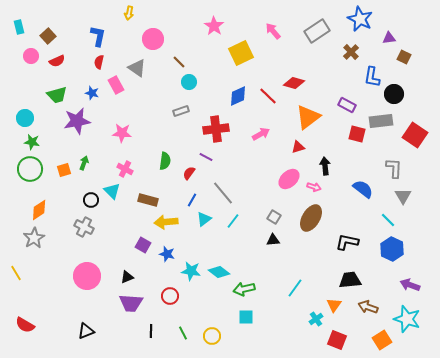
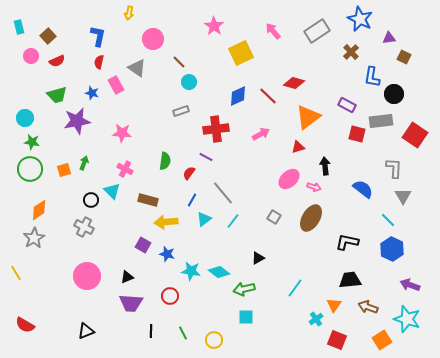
black triangle at (273, 240): moved 15 px left, 18 px down; rotated 24 degrees counterclockwise
yellow circle at (212, 336): moved 2 px right, 4 px down
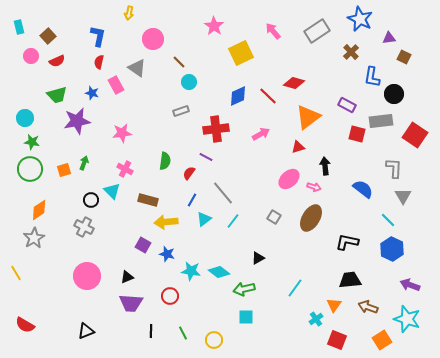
pink star at (122, 133): rotated 12 degrees counterclockwise
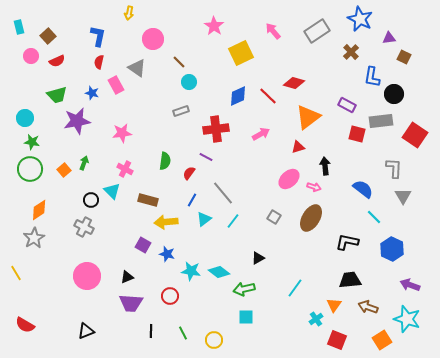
orange square at (64, 170): rotated 24 degrees counterclockwise
cyan line at (388, 220): moved 14 px left, 3 px up
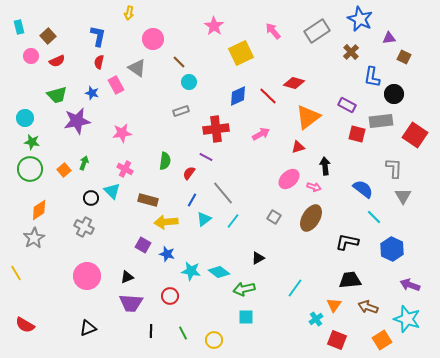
black circle at (91, 200): moved 2 px up
black triangle at (86, 331): moved 2 px right, 3 px up
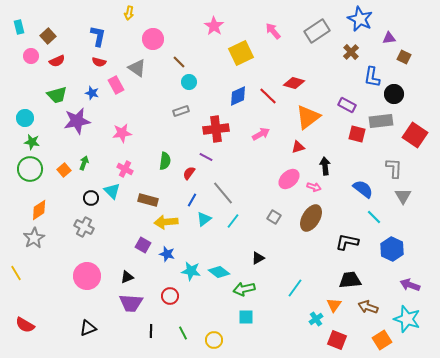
red semicircle at (99, 62): rotated 88 degrees counterclockwise
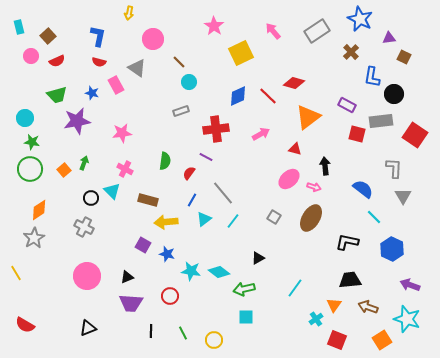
red triangle at (298, 147): moved 3 px left, 2 px down; rotated 32 degrees clockwise
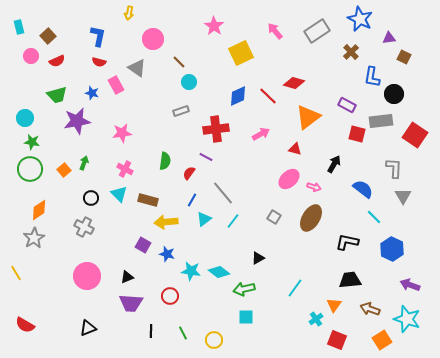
pink arrow at (273, 31): moved 2 px right
black arrow at (325, 166): moved 9 px right, 2 px up; rotated 36 degrees clockwise
cyan triangle at (112, 191): moved 7 px right, 3 px down
brown arrow at (368, 307): moved 2 px right, 2 px down
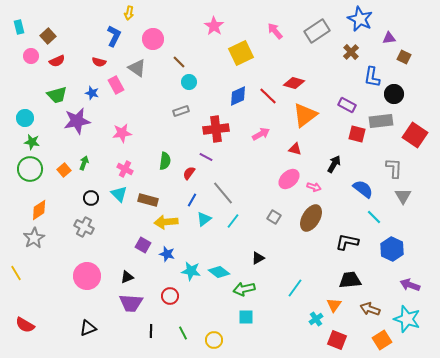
blue L-shape at (98, 36): moved 16 px right; rotated 15 degrees clockwise
orange triangle at (308, 117): moved 3 px left, 2 px up
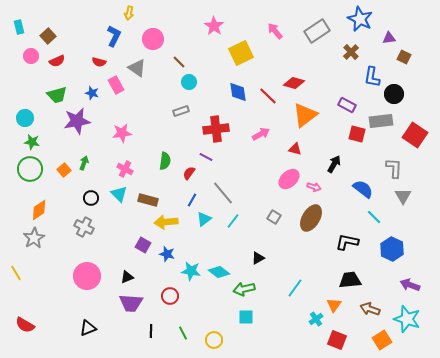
blue diamond at (238, 96): moved 4 px up; rotated 75 degrees counterclockwise
